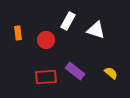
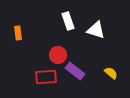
white rectangle: rotated 48 degrees counterclockwise
red circle: moved 12 px right, 15 px down
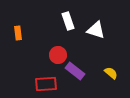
red rectangle: moved 7 px down
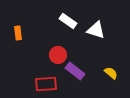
white rectangle: rotated 36 degrees counterclockwise
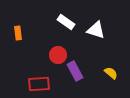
white rectangle: moved 2 px left, 1 px down
purple rectangle: rotated 24 degrees clockwise
red rectangle: moved 7 px left
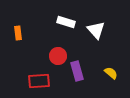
white rectangle: rotated 18 degrees counterclockwise
white triangle: rotated 30 degrees clockwise
red circle: moved 1 px down
purple rectangle: moved 2 px right; rotated 12 degrees clockwise
red rectangle: moved 3 px up
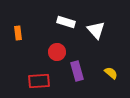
red circle: moved 1 px left, 4 px up
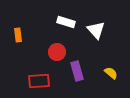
orange rectangle: moved 2 px down
